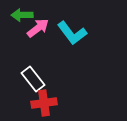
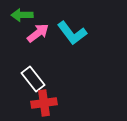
pink arrow: moved 5 px down
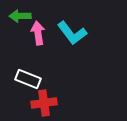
green arrow: moved 2 px left, 1 px down
pink arrow: rotated 60 degrees counterclockwise
white rectangle: moved 5 px left; rotated 30 degrees counterclockwise
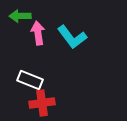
cyan L-shape: moved 4 px down
white rectangle: moved 2 px right, 1 px down
red cross: moved 2 px left
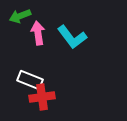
green arrow: rotated 20 degrees counterclockwise
red cross: moved 6 px up
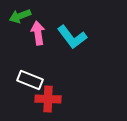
red cross: moved 6 px right, 2 px down; rotated 10 degrees clockwise
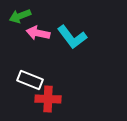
pink arrow: rotated 70 degrees counterclockwise
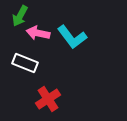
green arrow: rotated 40 degrees counterclockwise
white rectangle: moved 5 px left, 17 px up
red cross: rotated 35 degrees counterclockwise
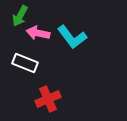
red cross: rotated 10 degrees clockwise
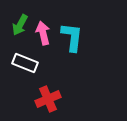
green arrow: moved 9 px down
pink arrow: moved 5 px right; rotated 65 degrees clockwise
cyan L-shape: rotated 136 degrees counterclockwise
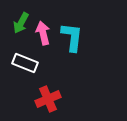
green arrow: moved 1 px right, 2 px up
